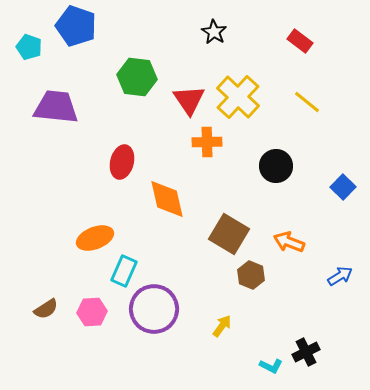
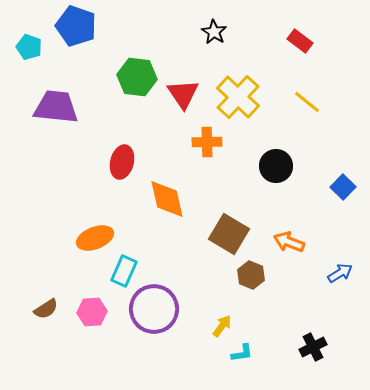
red triangle: moved 6 px left, 6 px up
blue arrow: moved 3 px up
black cross: moved 7 px right, 5 px up
cyan L-shape: moved 29 px left, 13 px up; rotated 35 degrees counterclockwise
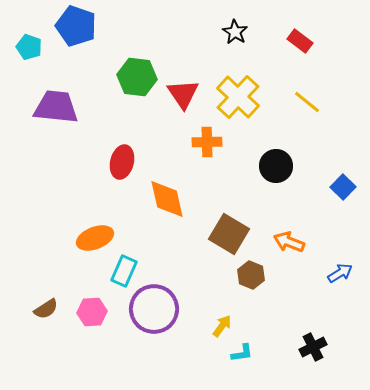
black star: moved 21 px right
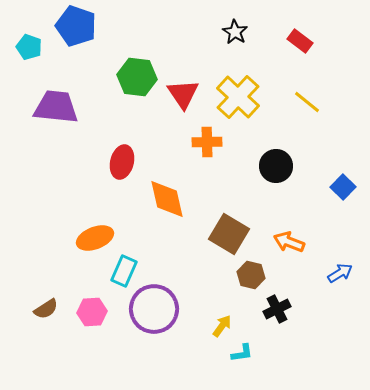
brown hexagon: rotated 8 degrees counterclockwise
black cross: moved 36 px left, 38 px up
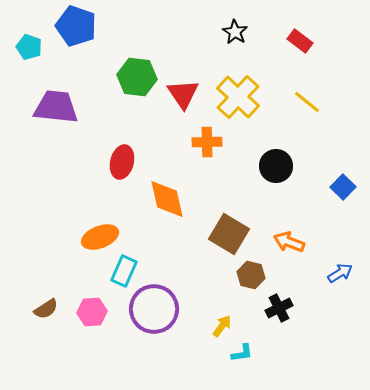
orange ellipse: moved 5 px right, 1 px up
black cross: moved 2 px right, 1 px up
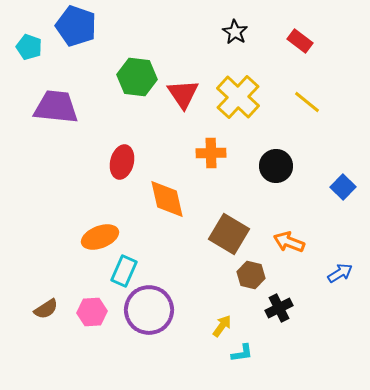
orange cross: moved 4 px right, 11 px down
purple circle: moved 5 px left, 1 px down
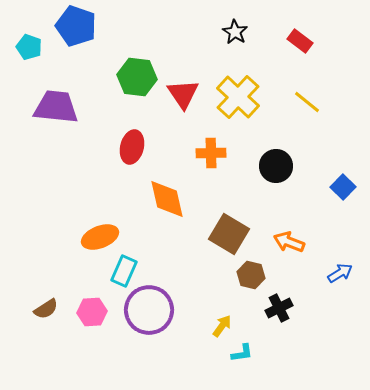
red ellipse: moved 10 px right, 15 px up
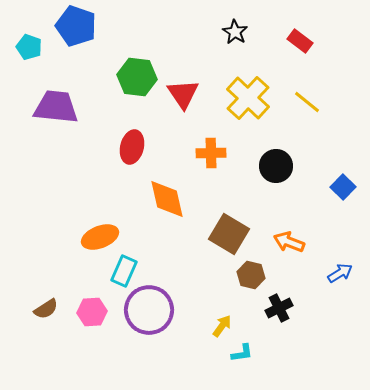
yellow cross: moved 10 px right, 1 px down
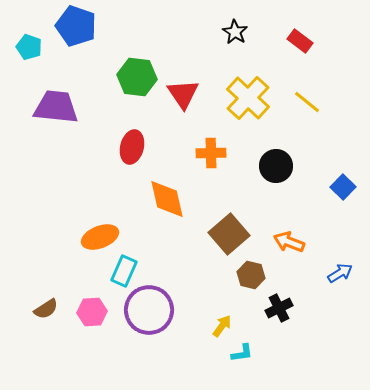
brown square: rotated 18 degrees clockwise
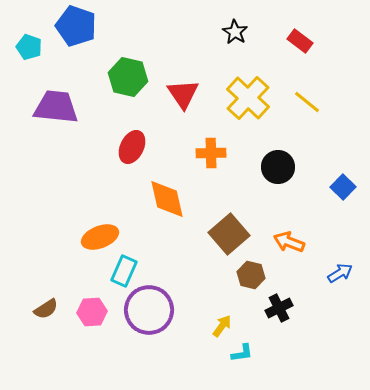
green hexagon: moved 9 px left; rotated 6 degrees clockwise
red ellipse: rotated 12 degrees clockwise
black circle: moved 2 px right, 1 px down
